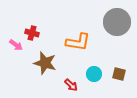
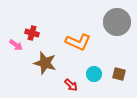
orange L-shape: rotated 15 degrees clockwise
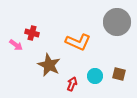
brown star: moved 4 px right, 2 px down; rotated 10 degrees clockwise
cyan circle: moved 1 px right, 2 px down
red arrow: moved 1 px right, 1 px up; rotated 112 degrees counterclockwise
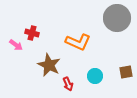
gray circle: moved 4 px up
brown square: moved 7 px right, 2 px up; rotated 24 degrees counterclockwise
red arrow: moved 4 px left; rotated 136 degrees clockwise
